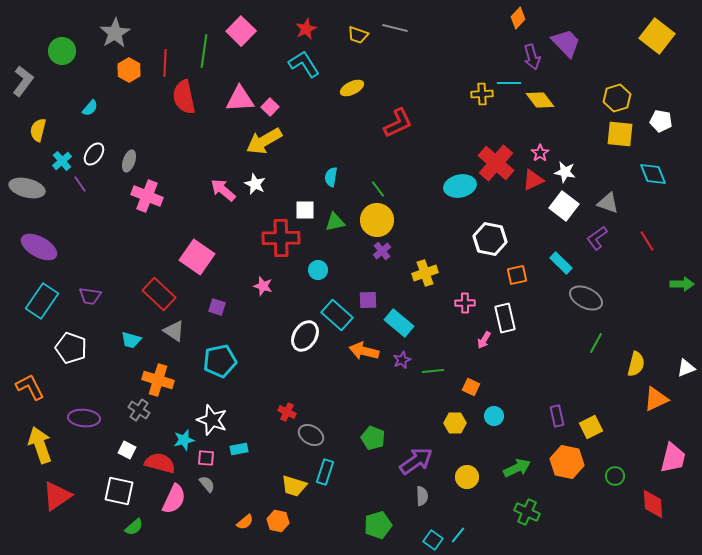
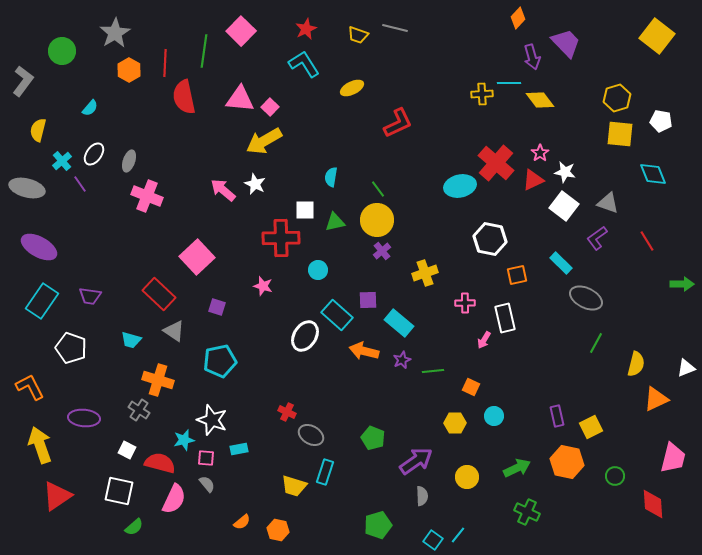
pink triangle at (240, 99): rotated 8 degrees clockwise
pink square at (197, 257): rotated 12 degrees clockwise
orange hexagon at (278, 521): moved 9 px down
orange semicircle at (245, 522): moved 3 px left
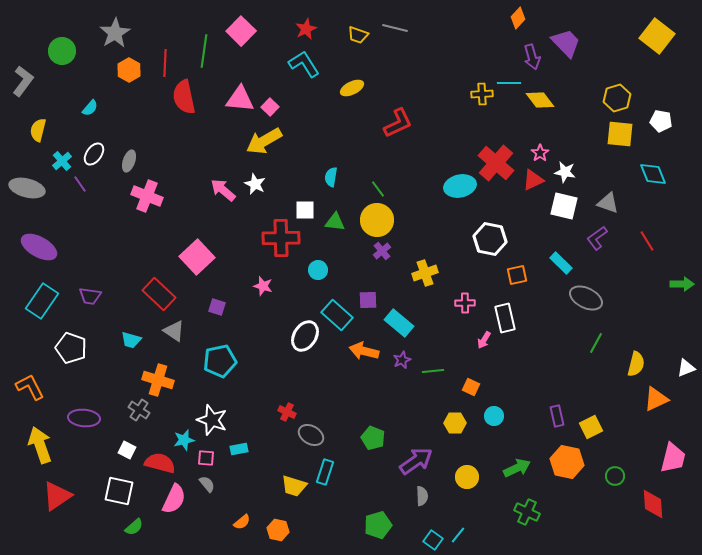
white square at (564, 206): rotated 24 degrees counterclockwise
green triangle at (335, 222): rotated 20 degrees clockwise
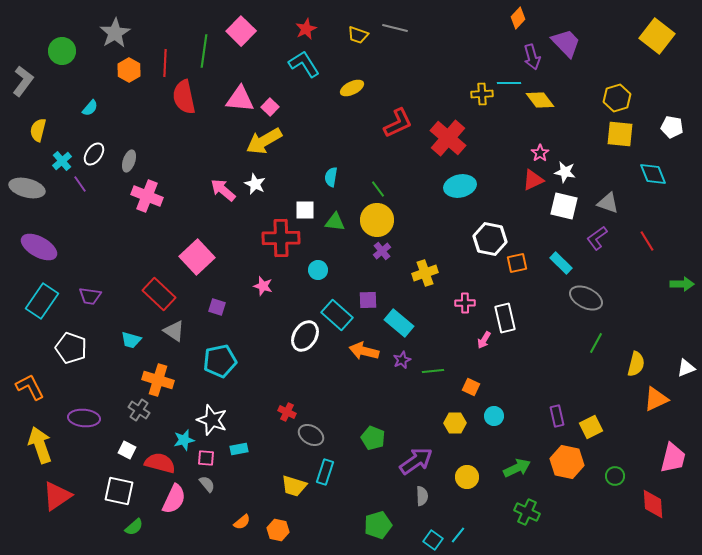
white pentagon at (661, 121): moved 11 px right, 6 px down
red cross at (496, 163): moved 48 px left, 25 px up
orange square at (517, 275): moved 12 px up
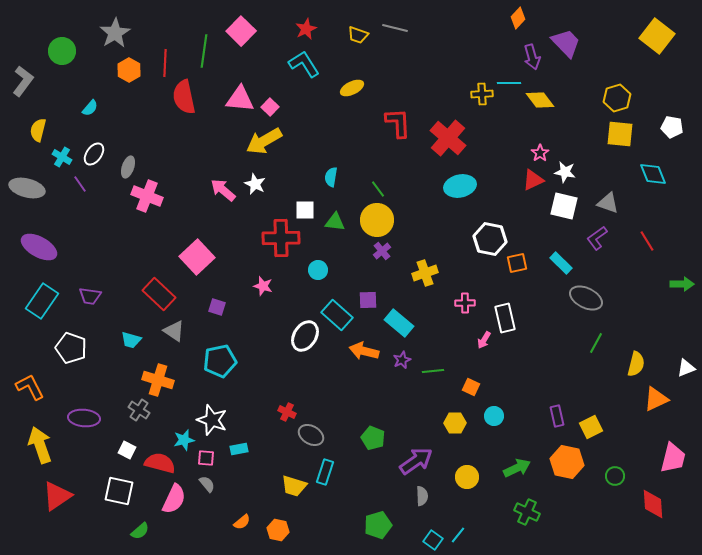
red L-shape at (398, 123): rotated 68 degrees counterclockwise
cyan cross at (62, 161): moved 4 px up; rotated 18 degrees counterclockwise
gray ellipse at (129, 161): moved 1 px left, 6 px down
green semicircle at (134, 527): moved 6 px right, 4 px down
